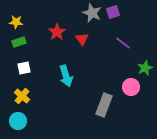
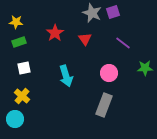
red star: moved 2 px left, 1 px down
red triangle: moved 3 px right
green star: rotated 21 degrees clockwise
pink circle: moved 22 px left, 14 px up
cyan circle: moved 3 px left, 2 px up
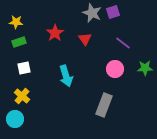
pink circle: moved 6 px right, 4 px up
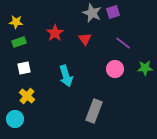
yellow cross: moved 5 px right
gray rectangle: moved 10 px left, 6 px down
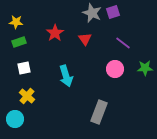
gray rectangle: moved 5 px right, 1 px down
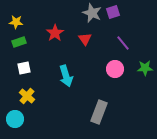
purple line: rotated 14 degrees clockwise
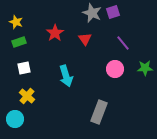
yellow star: rotated 16 degrees clockwise
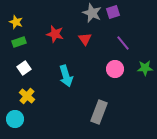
red star: moved 1 px down; rotated 24 degrees counterclockwise
white square: rotated 24 degrees counterclockwise
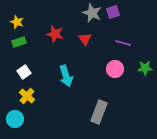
yellow star: moved 1 px right
purple line: rotated 35 degrees counterclockwise
white square: moved 4 px down
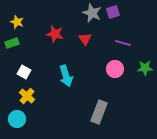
green rectangle: moved 7 px left, 1 px down
white square: rotated 24 degrees counterclockwise
cyan circle: moved 2 px right
